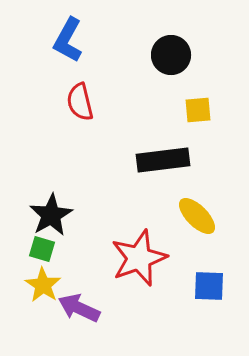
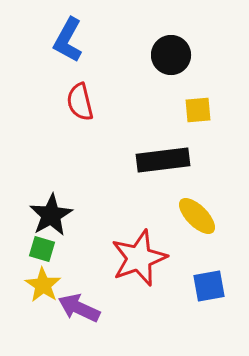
blue square: rotated 12 degrees counterclockwise
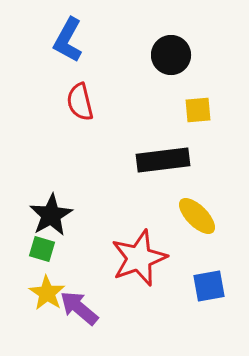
yellow star: moved 4 px right, 8 px down
purple arrow: rotated 15 degrees clockwise
